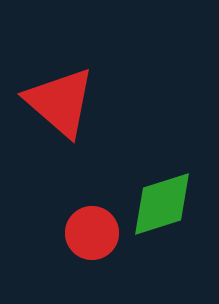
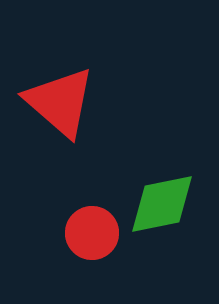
green diamond: rotated 6 degrees clockwise
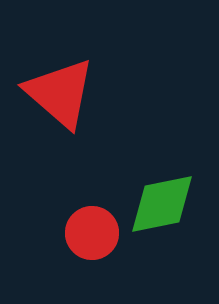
red triangle: moved 9 px up
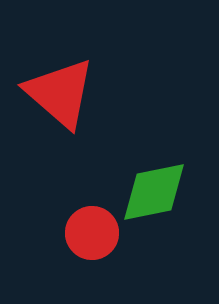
green diamond: moved 8 px left, 12 px up
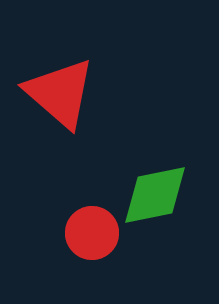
green diamond: moved 1 px right, 3 px down
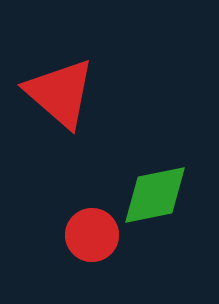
red circle: moved 2 px down
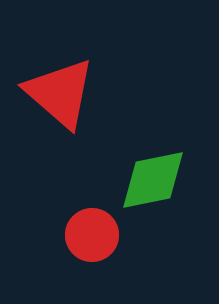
green diamond: moved 2 px left, 15 px up
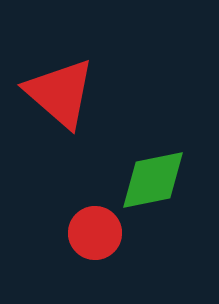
red circle: moved 3 px right, 2 px up
